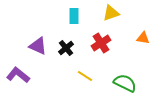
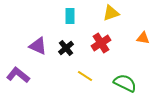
cyan rectangle: moved 4 px left
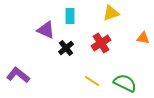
purple triangle: moved 8 px right, 16 px up
yellow line: moved 7 px right, 5 px down
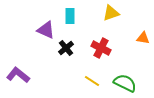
red cross: moved 5 px down; rotated 30 degrees counterclockwise
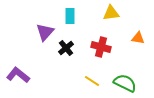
yellow triangle: rotated 12 degrees clockwise
purple triangle: moved 1 px left, 2 px down; rotated 48 degrees clockwise
orange triangle: moved 5 px left
red cross: moved 1 px up; rotated 12 degrees counterclockwise
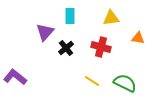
yellow triangle: moved 5 px down
purple L-shape: moved 3 px left, 2 px down
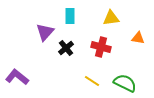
purple L-shape: moved 2 px right
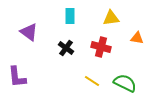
purple triangle: moved 16 px left; rotated 36 degrees counterclockwise
orange triangle: moved 1 px left
black cross: rotated 14 degrees counterclockwise
purple L-shape: rotated 135 degrees counterclockwise
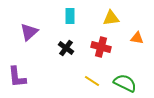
purple triangle: rotated 42 degrees clockwise
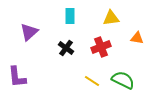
red cross: rotated 36 degrees counterclockwise
green semicircle: moved 2 px left, 3 px up
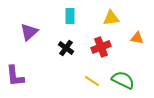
purple L-shape: moved 2 px left, 1 px up
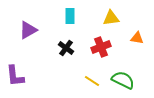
purple triangle: moved 1 px left, 2 px up; rotated 12 degrees clockwise
